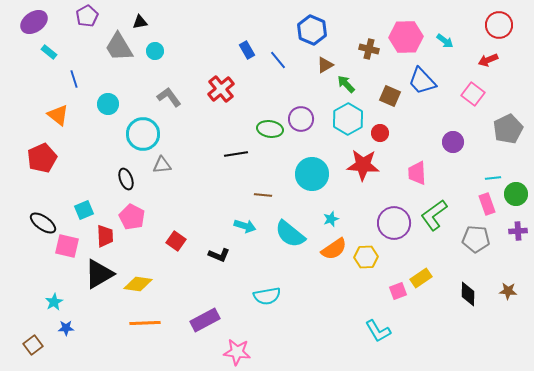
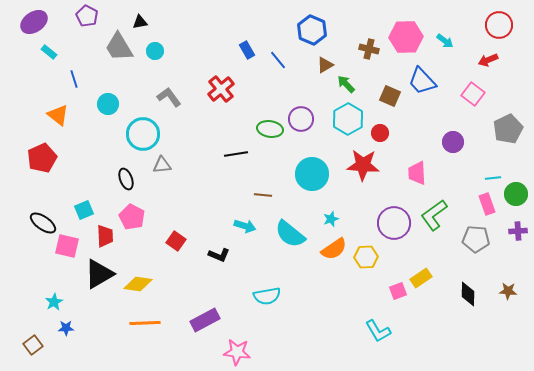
purple pentagon at (87, 16): rotated 15 degrees counterclockwise
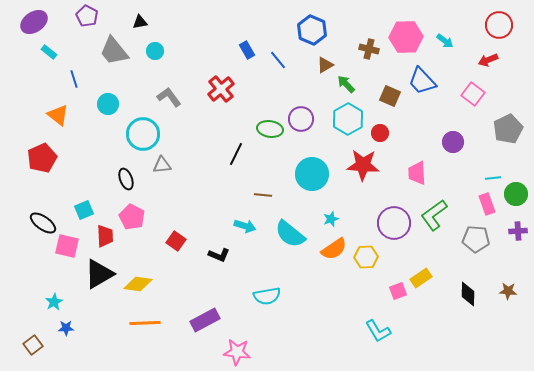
gray trapezoid at (119, 47): moved 5 px left, 4 px down; rotated 8 degrees counterclockwise
black line at (236, 154): rotated 55 degrees counterclockwise
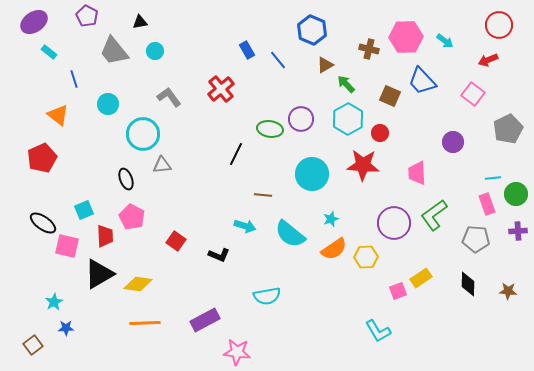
black diamond at (468, 294): moved 10 px up
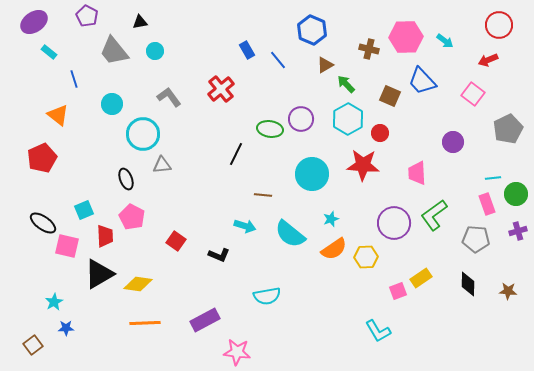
cyan circle at (108, 104): moved 4 px right
purple cross at (518, 231): rotated 12 degrees counterclockwise
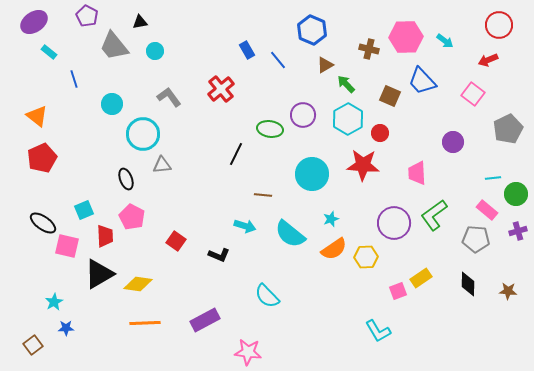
gray trapezoid at (114, 51): moved 5 px up
orange triangle at (58, 115): moved 21 px left, 1 px down
purple circle at (301, 119): moved 2 px right, 4 px up
pink rectangle at (487, 204): moved 6 px down; rotated 30 degrees counterclockwise
cyan semicircle at (267, 296): rotated 56 degrees clockwise
pink star at (237, 352): moved 11 px right
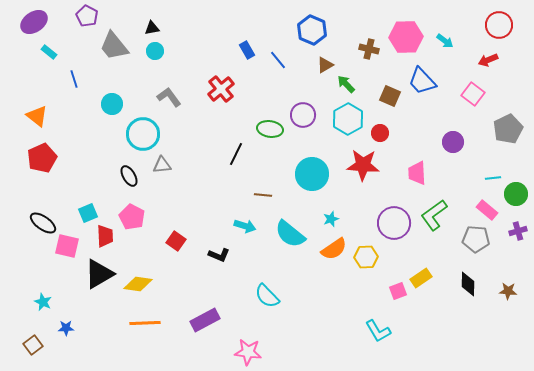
black triangle at (140, 22): moved 12 px right, 6 px down
black ellipse at (126, 179): moved 3 px right, 3 px up; rotated 10 degrees counterclockwise
cyan square at (84, 210): moved 4 px right, 3 px down
cyan star at (54, 302): moved 11 px left; rotated 18 degrees counterclockwise
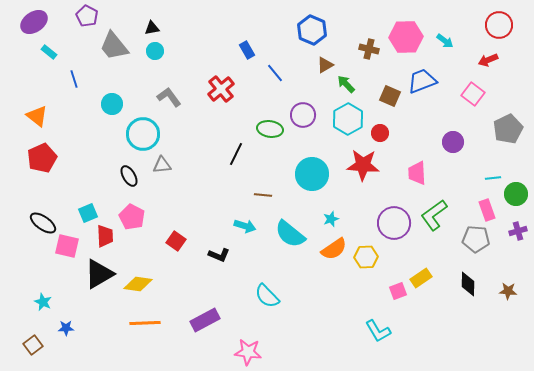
blue line at (278, 60): moved 3 px left, 13 px down
blue trapezoid at (422, 81): rotated 112 degrees clockwise
pink rectangle at (487, 210): rotated 30 degrees clockwise
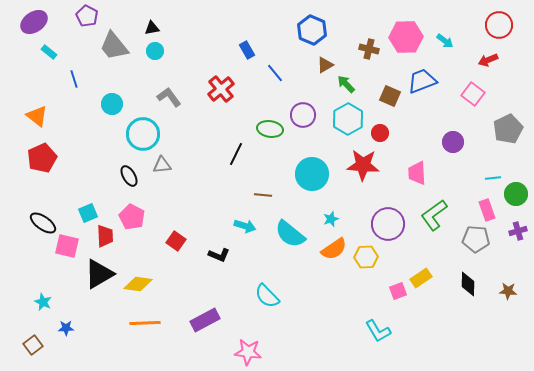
purple circle at (394, 223): moved 6 px left, 1 px down
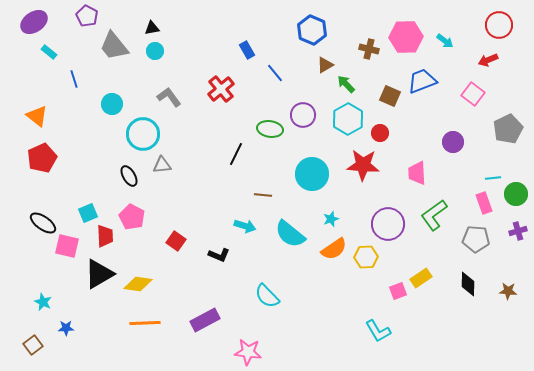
pink rectangle at (487, 210): moved 3 px left, 7 px up
